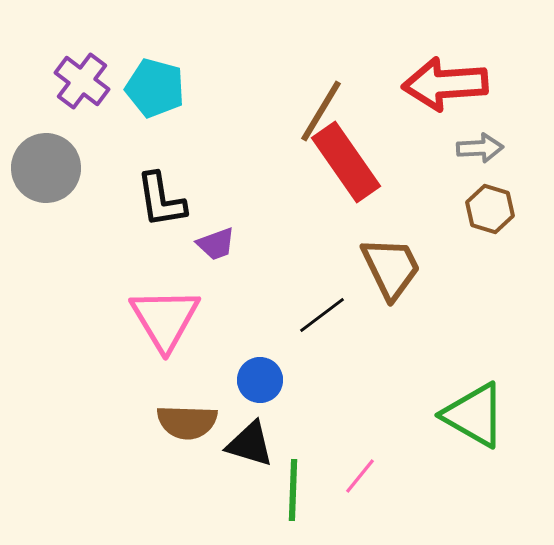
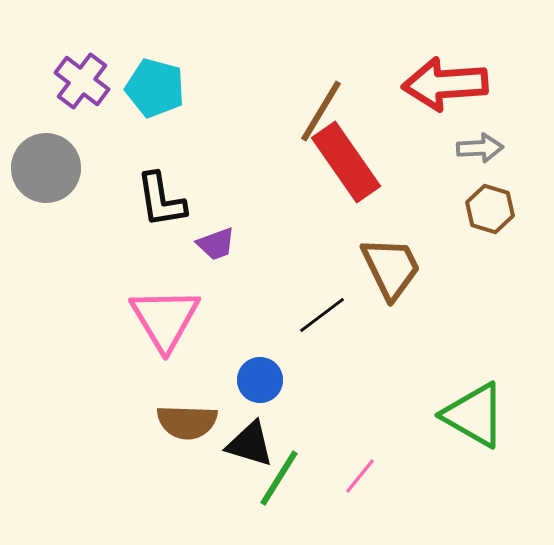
green line: moved 14 px left, 12 px up; rotated 30 degrees clockwise
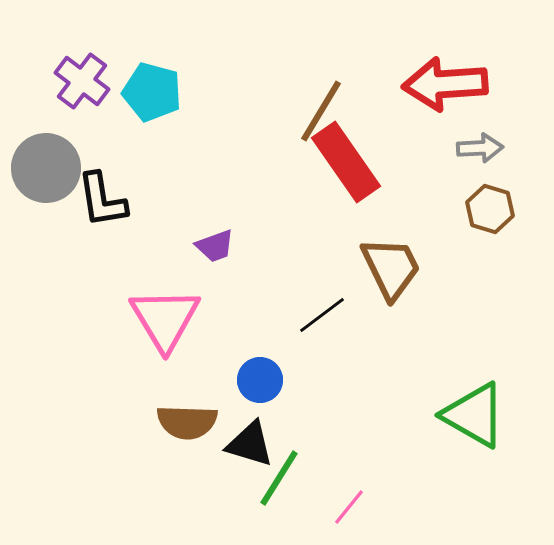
cyan pentagon: moved 3 px left, 4 px down
black L-shape: moved 59 px left
purple trapezoid: moved 1 px left, 2 px down
pink line: moved 11 px left, 31 px down
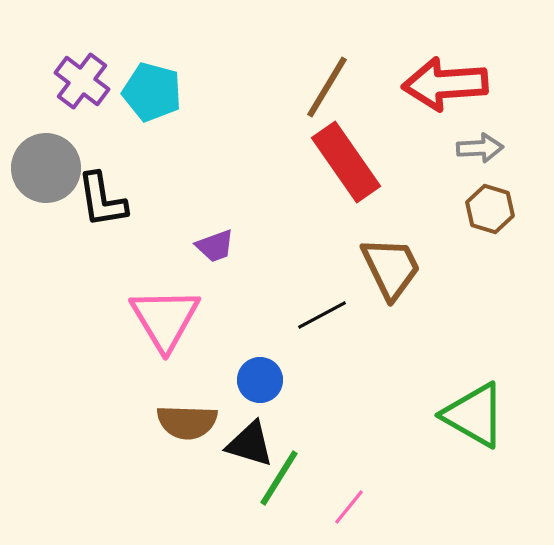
brown line: moved 6 px right, 24 px up
black line: rotated 9 degrees clockwise
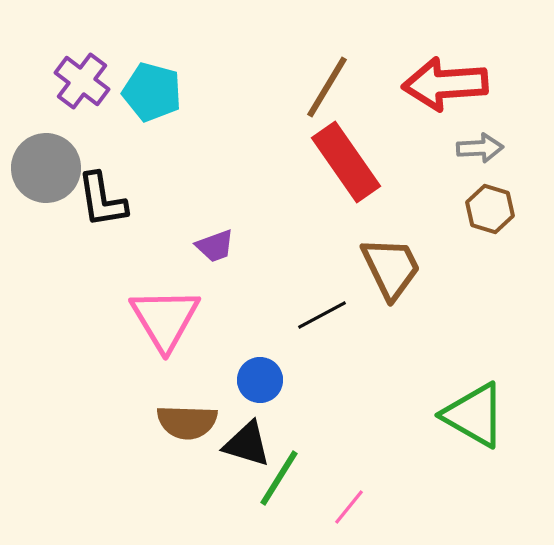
black triangle: moved 3 px left
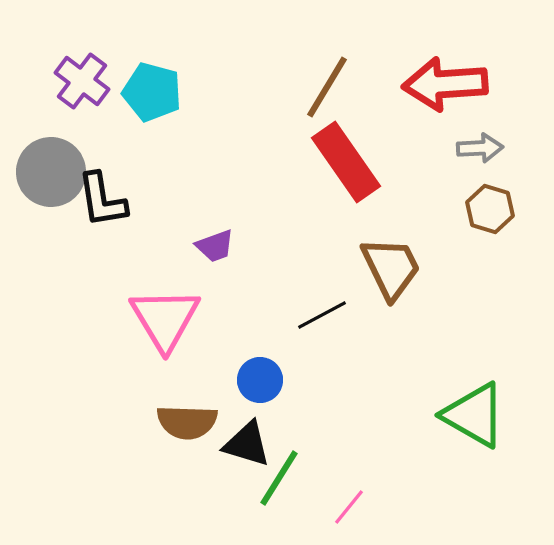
gray circle: moved 5 px right, 4 px down
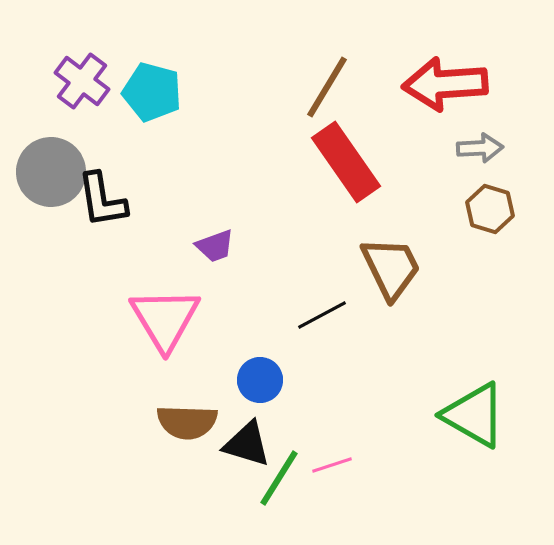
pink line: moved 17 px left, 42 px up; rotated 33 degrees clockwise
